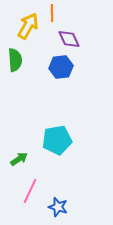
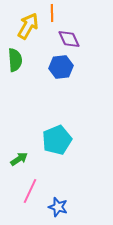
cyan pentagon: rotated 12 degrees counterclockwise
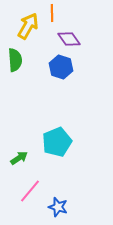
purple diamond: rotated 10 degrees counterclockwise
blue hexagon: rotated 25 degrees clockwise
cyan pentagon: moved 2 px down
green arrow: moved 1 px up
pink line: rotated 15 degrees clockwise
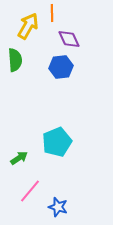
purple diamond: rotated 10 degrees clockwise
blue hexagon: rotated 25 degrees counterclockwise
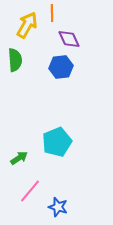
yellow arrow: moved 1 px left, 1 px up
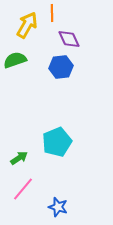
green semicircle: rotated 105 degrees counterclockwise
pink line: moved 7 px left, 2 px up
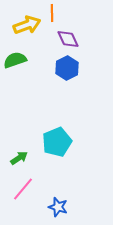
yellow arrow: rotated 40 degrees clockwise
purple diamond: moved 1 px left
blue hexagon: moved 6 px right, 1 px down; rotated 20 degrees counterclockwise
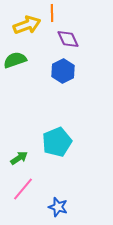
blue hexagon: moved 4 px left, 3 px down
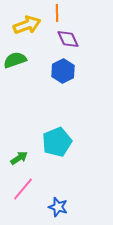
orange line: moved 5 px right
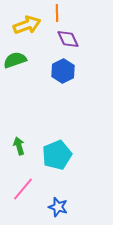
cyan pentagon: moved 13 px down
green arrow: moved 12 px up; rotated 72 degrees counterclockwise
